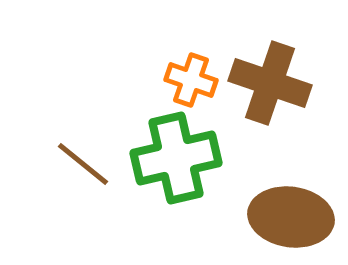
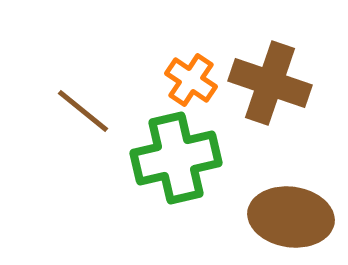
orange cross: rotated 15 degrees clockwise
brown line: moved 53 px up
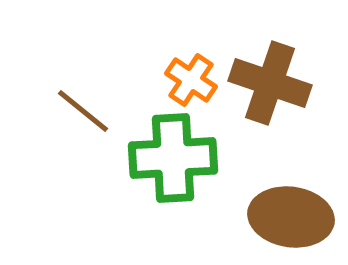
green cross: moved 3 px left; rotated 10 degrees clockwise
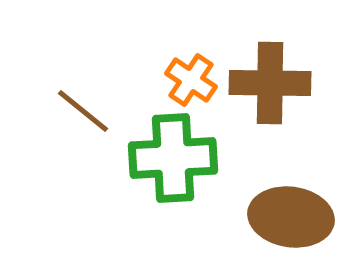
brown cross: rotated 18 degrees counterclockwise
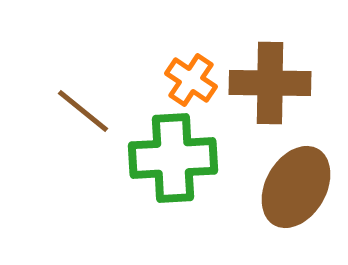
brown ellipse: moved 5 px right, 30 px up; rotated 68 degrees counterclockwise
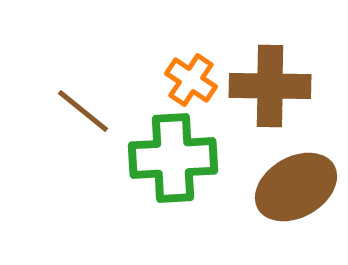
brown cross: moved 3 px down
brown ellipse: rotated 30 degrees clockwise
